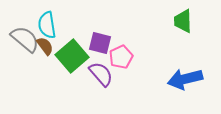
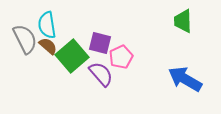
gray semicircle: rotated 24 degrees clockwise
brown semicircle: moved 3 px right; rotated 12 degrees counterclockwise
blue arrow: rotated 44 degrees clockwise
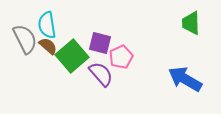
green trapezoid: moved 8 px right, 2 px down
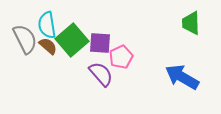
purple square: rotated 10 degrees counterclockwise
green square: moved 16 px up
blue arrow: moved 3 px left, 2 px up
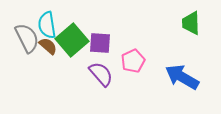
gray semicircle: moved 2 px right, 1 px up
pink pentagon: moved 12 px right, 4 px down
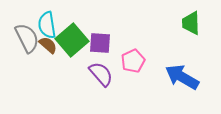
brown semicircle: moved 1 px up
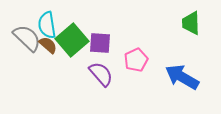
gray semicircle: rotated 20 degrees counterclockwise
pink pentagon: moved 3 px right, 1 px up
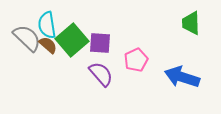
blue arrow: rotated 12 degrees counterclockwise
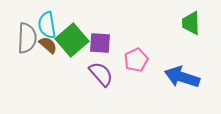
gray semicircle: rotated 48 degrees clockwise
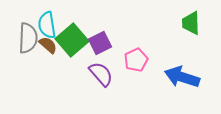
gray semicircle: moved 1 px right
purple square: rotated 30 degrees counterclockwise
